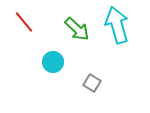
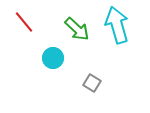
cyan circle: moved 4 px up
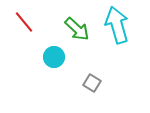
cyan circle: moved 1 px right, 1 px up
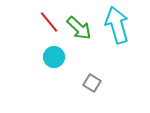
red line: moved 25 px right
green arrow: moved 2 px right, 1 px up
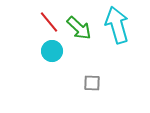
cyan circle: moved 2 px left, 6 px up
gray square: rotated 30 degrees counterclockwise
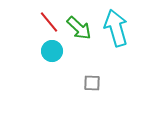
cyan arrow: moved 1 px left, 3 px down
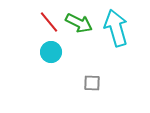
green arrow: moved 5 px up; rotated 16 degrees counterclockwise
cyan circle: moved 1 px left, 1 px down
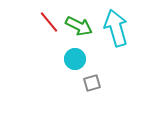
green arrow: moved 3 px down
cyan circle: moved 24 px right, 7 px down
gray square: rotated 18 degrees counterclockwise
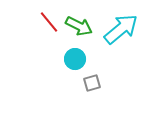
cyan arrow: moved 5 px right, 1 px down; rotated 66 degrees clockwise
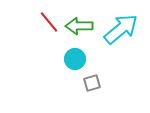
green arrow: rotated 152 degrees clockwise
